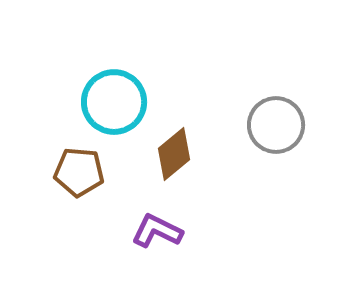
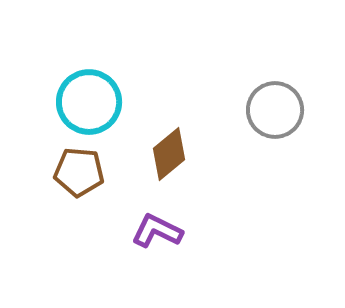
cyan circle: moved 25 px left
gray circle: moved 1 px left, 15 px up
brown diamond: moved 5 px left
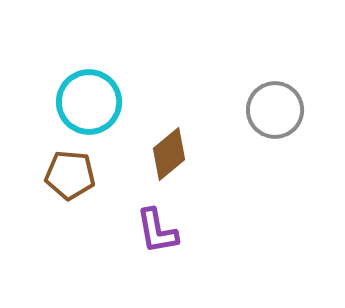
brown pentagon: moved 9 px left, 3 px down
purple L-shape: rotated 126 degrees counterclockwise
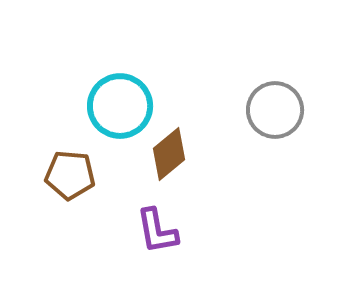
cyan circle: moved 31 px right, 4 px down
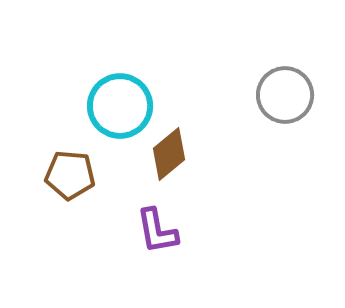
gray circle: moved 10 px right, 15 px up
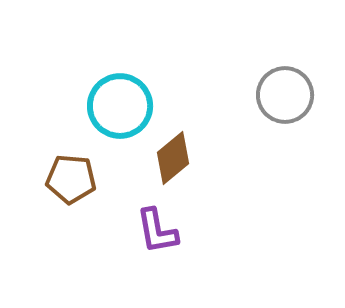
brown diamond: moved 4 px right, 4 px down
brown pentagon: moved 1 px right, 4 px down
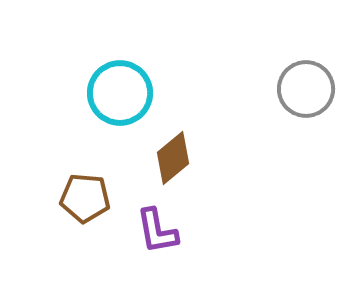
gray circle: moved 21 px right, 6 px up
cyan circle: moved 13 px up
brown pentagon: moved 14 px right, 19 px down
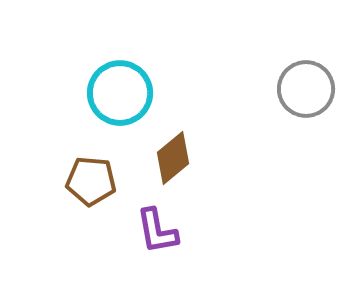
brown pentagon: moved 6 px right, 17 px up
